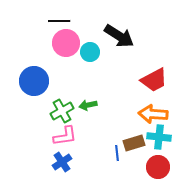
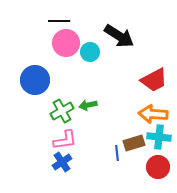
blue circle: moved 1 px right, 1 px up
pink L-shape: moved 4 px down
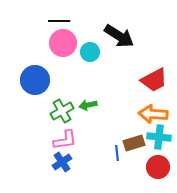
pink circle: moved 3 px left
